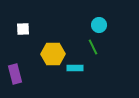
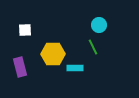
white square: moved 2 px right, 1 px down
purple rectangle: moved 5 px right, 7 px up
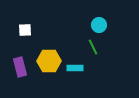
yellow hexagon: moved 4 px left, 7 px down
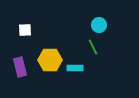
yellow hexagon: moved 1 px right, 1 px up
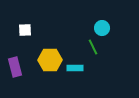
cyan circle: moved 3 px right, 3 px down
purple rectangle: moved 5 px left
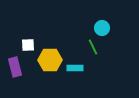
white square: moved 3 px right, 15 px down
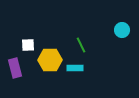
cyan circle: moved 20 px right, 2 px down
green line: moved 12 px left, 2 px up
purple rectangle: moved 1 px down
